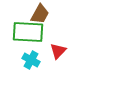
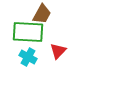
brown trapezoid: moved 2 px right
cyan cross: moved 3 px left, 3 px up
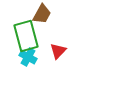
green rectangle: moved 2 px left, 4 px down; rotated 72 degrees clockwise
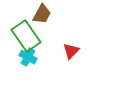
green rectangle: rotated 20 degrees counterclockwise
red triangle: moved 13 px right
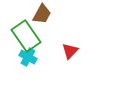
red triangle: moved 1 px left
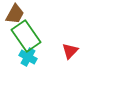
brown trapezoid: moved 27 px left
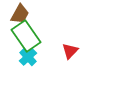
brown trapezoid: moved 5 px right
cyan cross: rotated 18 degrees clockwise
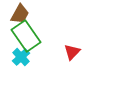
red triangle: moved 2 px right, 1 px down
cyan cross: moved 7 px left
